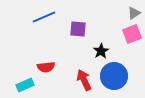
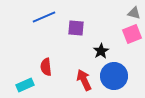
gray triangle: rotated 48 degrees clockwise
purple square: moved 2 px left, 1 px up
red semicircle: rotated 90 degrees clockwise
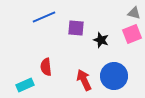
black star: moved 11 px up; rotated 21 degrees counterclockwise
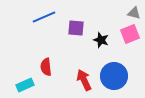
pink square: moved 2 px left
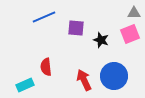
gray triangle: rotated 16 degrees counterclockwise
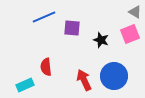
gray triangle: moved 1 px right, 1 px up; rotated 32 degrees clockwise
purple square: moved 4 px left
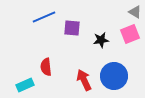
black star: rotated 28 degrees counterclockwise
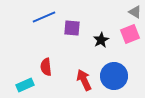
black star: rotated 21 degrees counterclockwise
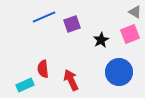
purple square: moved 4 px up; rotated 24 degrees counterclockwise
red semicircle: moved 3 px left, 2 px down
blue circle: moved 5 px right, 4 px up
red arrow: moved 13 px left
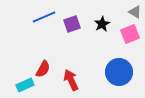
black star: moved 1 px right, 16 px up
red semicircle: rotated 144 degrees counterclockwise
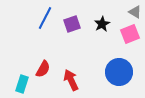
blue line: moved 1 px right, 1 px down; rotated 40 degrees counterclockwise
cyan rectangle: moved 3 px left, 1 px up; rotated 48 degrees counterclockwise
